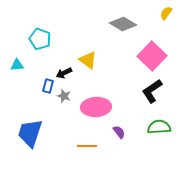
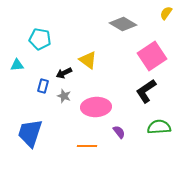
cyan pentagon: rotated 10 degrees counterclockwise
pink square: rotated 12 degrees clockwise
blue rectangle: moved 5 px left
black L-shape: moved 6 px left
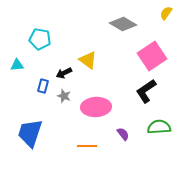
purple semicircle: moved 4 px right, 2 px down
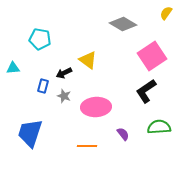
cyan triangle: moved 4 px left, 3 px down
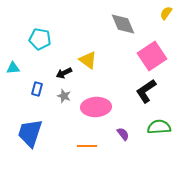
gray diamond: rotated 36 degrees clockwise
blue rectangle: moved 6 px left, 3 px down
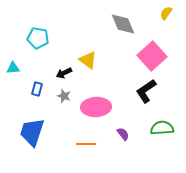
cyan pentagon: moved 2 px left, 1 px up
pink square: rotated 8 degrees counterclockwise
green semicircle: moved 3 px right, 1 px down
blue trapezoid: moved 2 px right, 1 px up
orange line: moved 1 px left, 2 px up
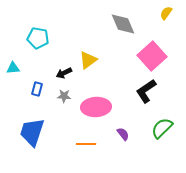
yellow triangle: rotated 48 degrees clockwise
gray star: rotated 16 degrees counterclockwise
green semicircle: rotated 40 degrees counterclockwise
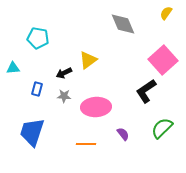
pink square: moved 11 px right, 4 px down
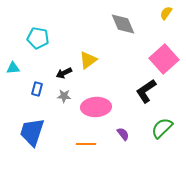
pink square: moved 1 px right, 1 px up
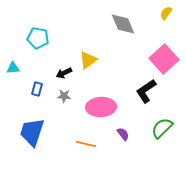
pink ellipse: moved 5 px right
orange line: rotated 12 degrees clockwise
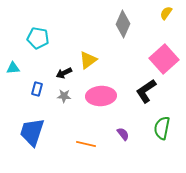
gray diamond: rotated 48 degrees clockwise
pink ellipse: moved 11 px up
green semicircle: rotated 35 degrees counterclockwise
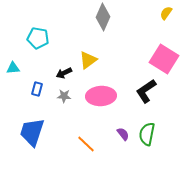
gray diamond: moved 20 px left, 7 px up
pink square: rotated 16 degrees counterclockwise
green semicircle: moved 15 px left, 6 px down
orange line: rotated 30 degrees clockwise
